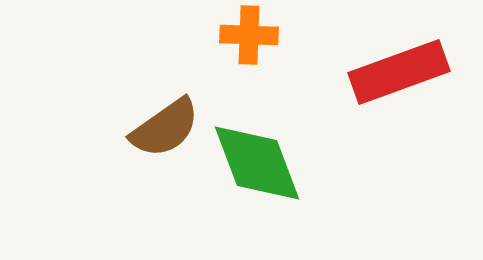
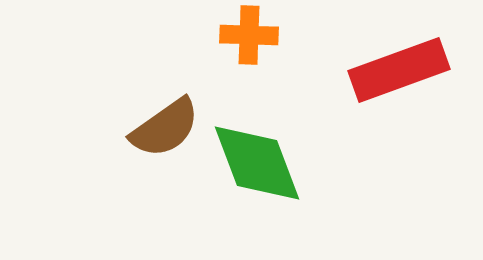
red rectangle: moved 2 px up
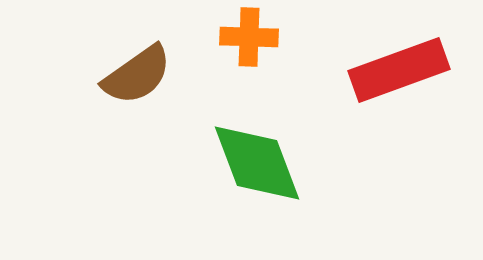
orange cross: moved 2 px down
brown semicircle: moved 28 px left, 53 px up
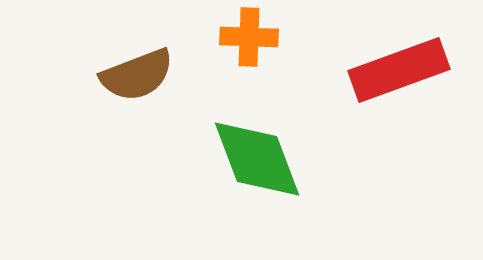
brown semicircle: rotated 14 degrees clockwise
green diamond: moved 4 px up
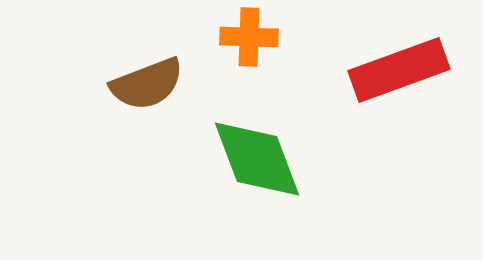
brown semicircle: moved 10 px right, 9 px down
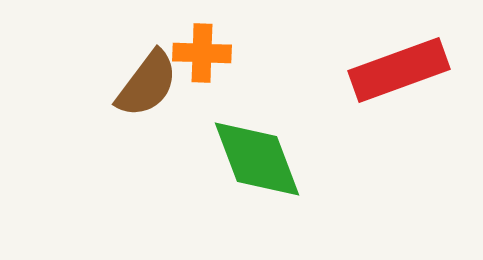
orange cross: moved 47 px left, 16 px down
brown semicircle: rotated 32 degrees counterclockwise
